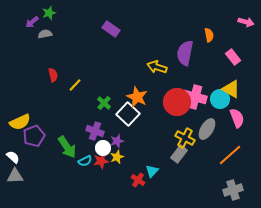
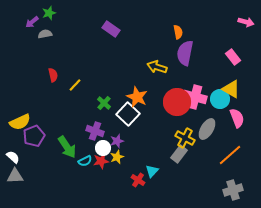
orange semicircle: moved 31 px left, 3 px up
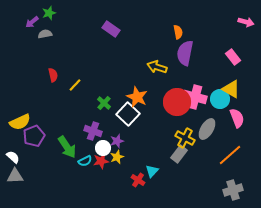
purple cross: moved 2 px left
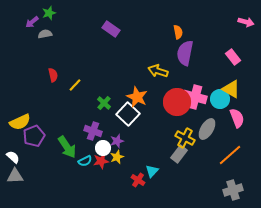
yellow arrow: moved 1 px right, 4 px down
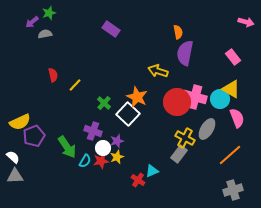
cyan semicircle: rotated 32 degrees counterclockwise
cyan triangle: rotated 24 degrees clockwise
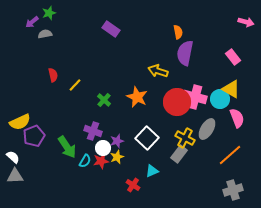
green cross: moved 3 px up
white square: moved 19 px right, 24 px down
red cross: moved 5 px left, 5 px down
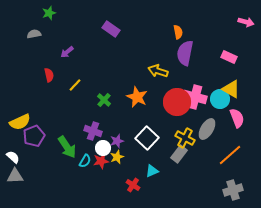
purple arrow: moved 35 px right, 30 px down
gray semicircle: moved 11 px left
pink rectangle: moved 4 px left; rotated 28 degrees counterclockwise
red semicircle: moved 4 px left
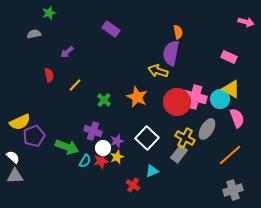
purple semicircle: moved 14 px left
green arrow: rotated 35 degrees counterclockwise
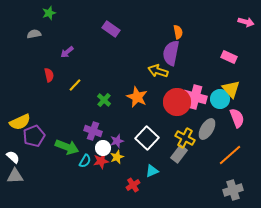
yellow triangle: rotated 18 degrees clockwise
red cross: rotated 24 degrees clockwise
